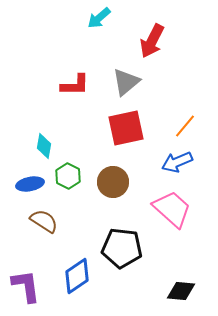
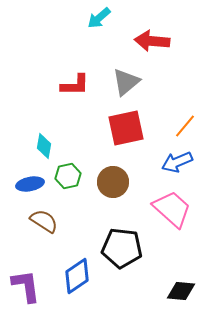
red arrow: rotated 68 degrees clockwise
green hexagon: rotated 20 degrees clockwise
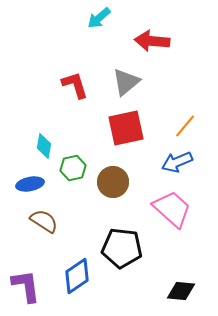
red L-shape: rotated 108 degrees counterclockwise
green hexagon: moved 5 px right, 8 px up
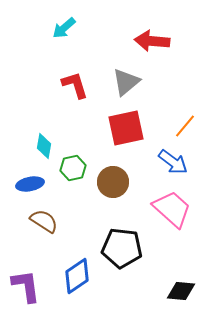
cyan arrow: moved 35 px left, 10 px down
blue arrow: moved 4 px left; rotated 120 degrees counterclockwise
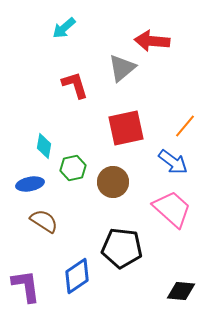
gray triangle: moved 4 px left, 14 px up
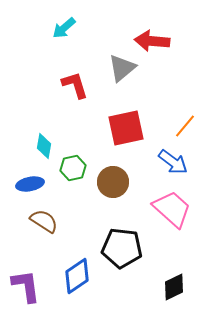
black diamond: moved 7 px left, 4 px up; rotated 32 degrees counterclockwise
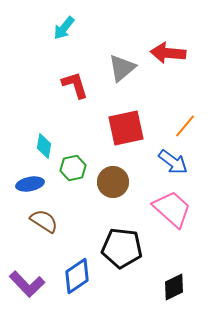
cyan arrow: rotated 10 degrees counterclockwise
red arrow: moved 16 px right, 12 px down
purple L-shape: moved 1 px right, 2 px up; rotated 144 degrees clockwise
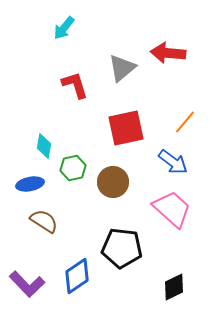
orange line: moved 4 px up
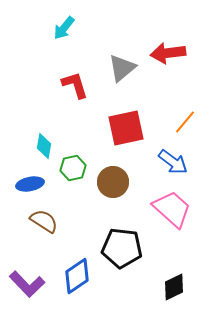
red arrow: rotated 12 degrees counterclockwise
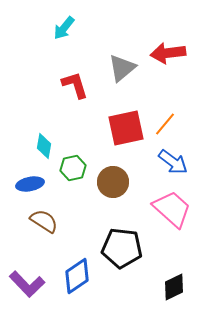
orange line: moved 20 px left, 2 px down
